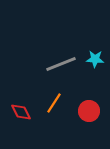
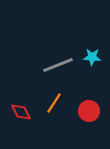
cyan star: moved 3 px left, 2 px up
gray line: moved 3 px left, 1 px down
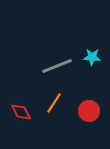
gray line: moved 1 px left, 1 px down
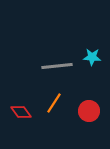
gray line: rotated 16 degrees clockwise
red diamond: rotated 10 degrees counterclockwise
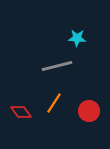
cyan star: moved 15 px left, 19 px up
gray line: rotated 8 degrees counterclockwise
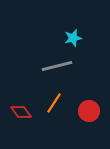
cyan star: moved 4 px left; rotated 18 degrees counterclockwise
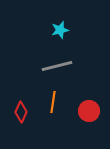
cyan star: moved 13 px left, 8 px up
orange line: moved 1 px left, 1 px up; rotated 25 degrees counterclockwise
red diamond: rotated 60 degrees clockwise
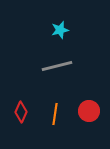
orange line: moved 2 px right, 12 px down
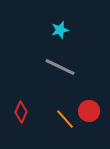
gray line: moved 3 px right, 1 px down; rotated 40 degrees clockwise
orange line: moved 10 px right, 5 px down; rotated 50 degrees counterclockwise
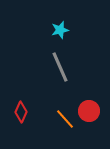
gray line: rotated 40 degrees clockwise
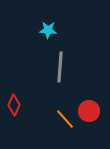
cyan star: moved 12 px left; rotated 18 degrees clockwise
gray line: rotated 28 degrees clockwise
red diamond: moved 7 px left, 7 px up
